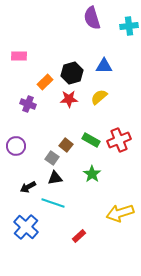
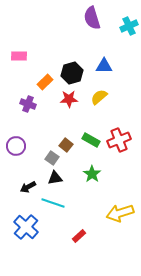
cyan cross: rotated 18 degrees counterclockwise
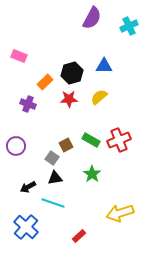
purple semicircle: rotated 135 degrees counterclockwise
pink rectangle: rotated 21 degrees clockwise
brown square: rotated 24 degrees clockwise
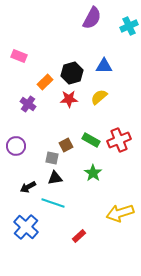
purple cross: rotated 14 degrees clockwise
gray square: rotated 24 degrees counterclockwise
green star: moved 1 px right, 1 px up
